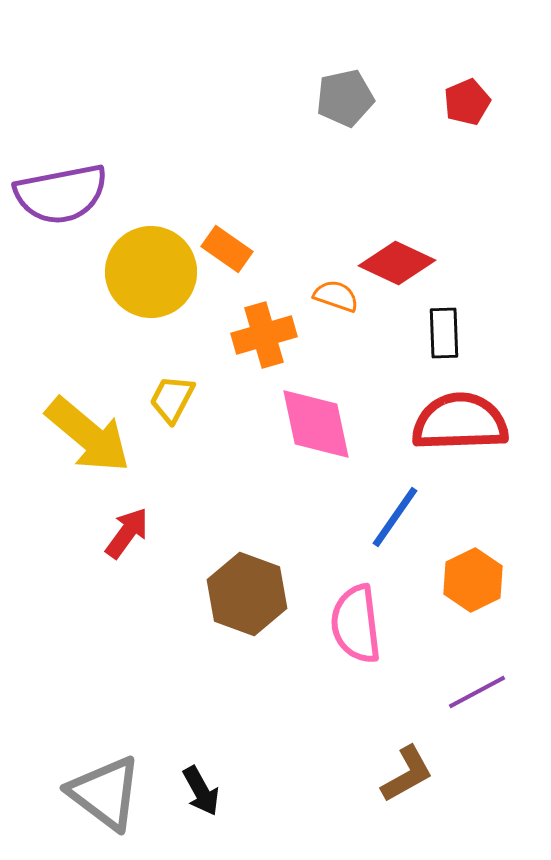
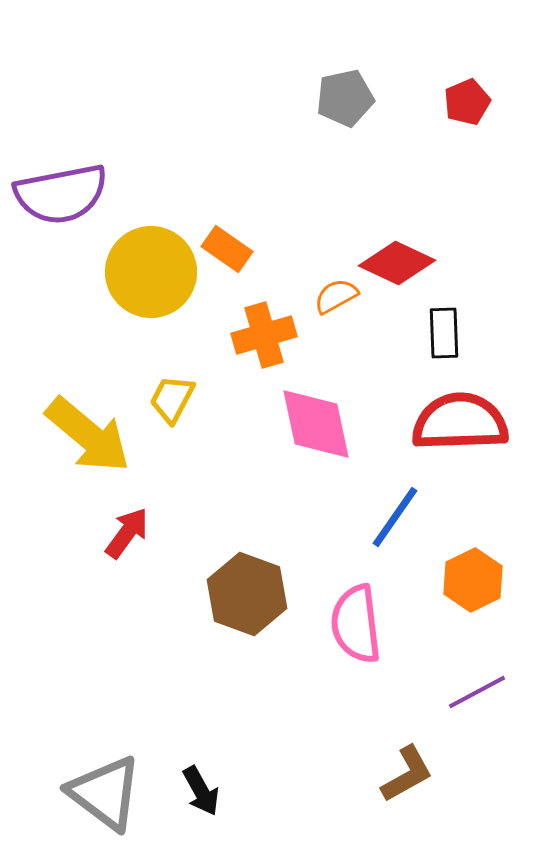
orange semicircle: rotated 48 degrees counterclockwise
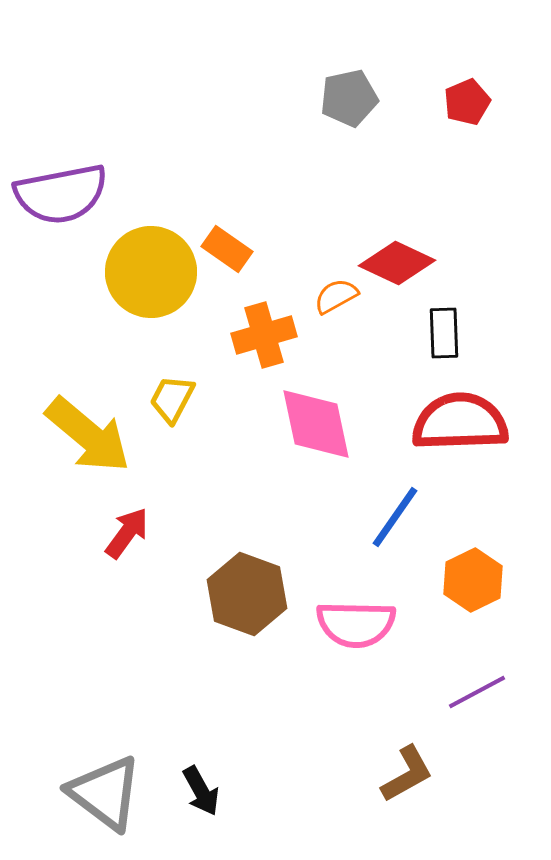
gray pentagon: moved 4 px right
pink semicircle: rotated 82 degrees counterclockwise
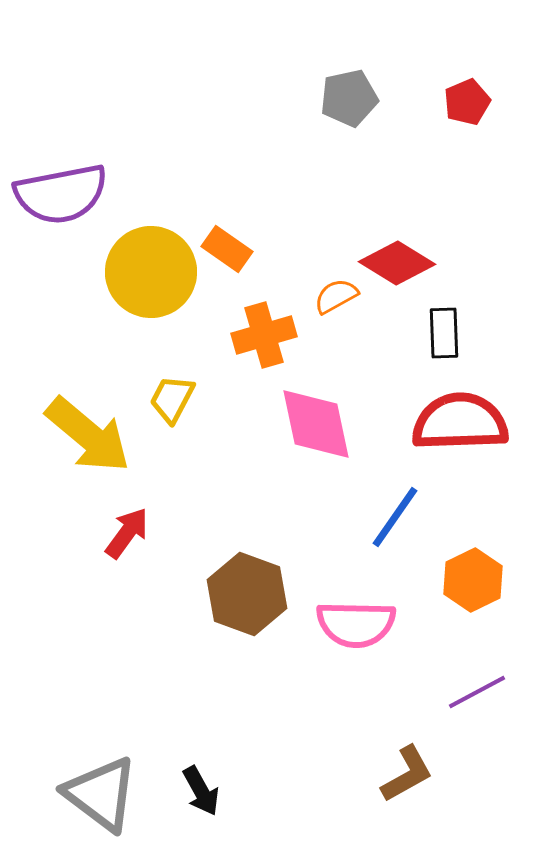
red diamond: rotated 6 degrees clockwise
gray triangle: moved 4 px left, 1 px down
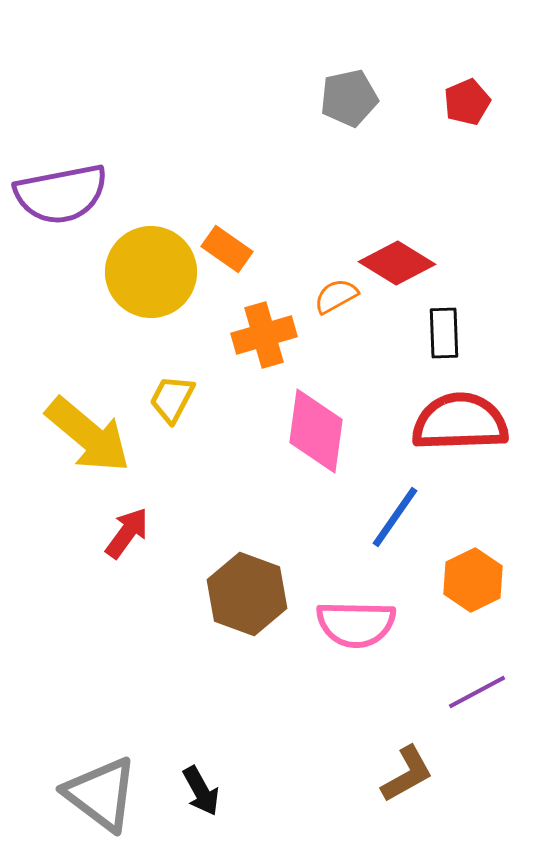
pink diamond: moved 7 px down; rotated 20 degrees clockwise
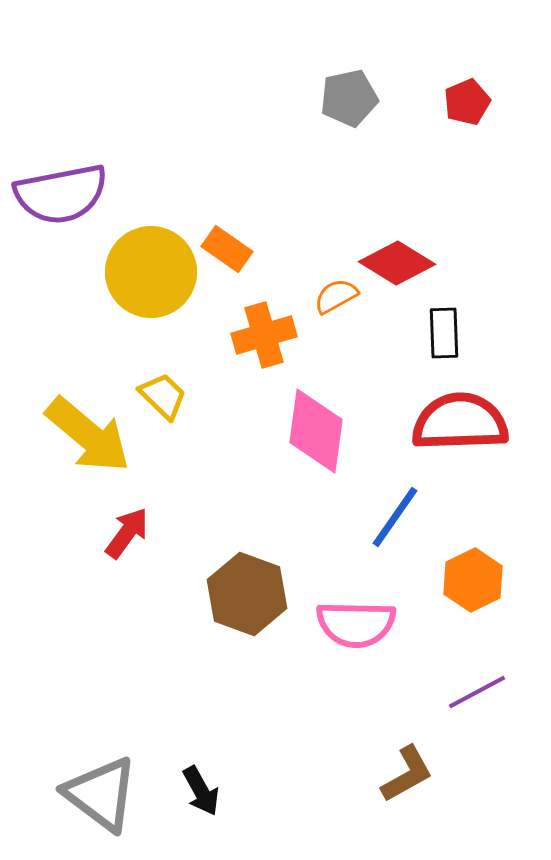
yellow trapezoid: moved 9 px left, 3 px up; rotated 106 degrees clockwise
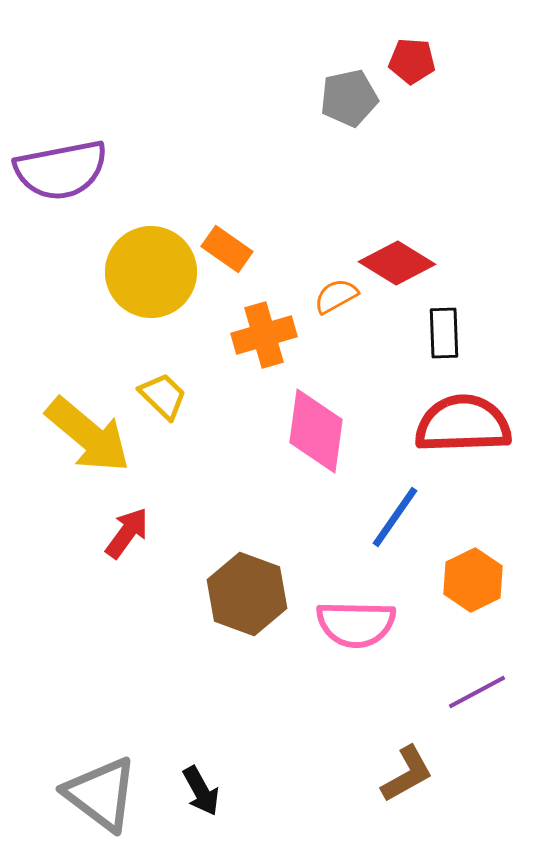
red pentagon: moved 55 px left, 41 px up; rotated 27 degrees clockwise
purple semicircle: moved 24 px up
red semicircle: moved 3 px right, 2 px down
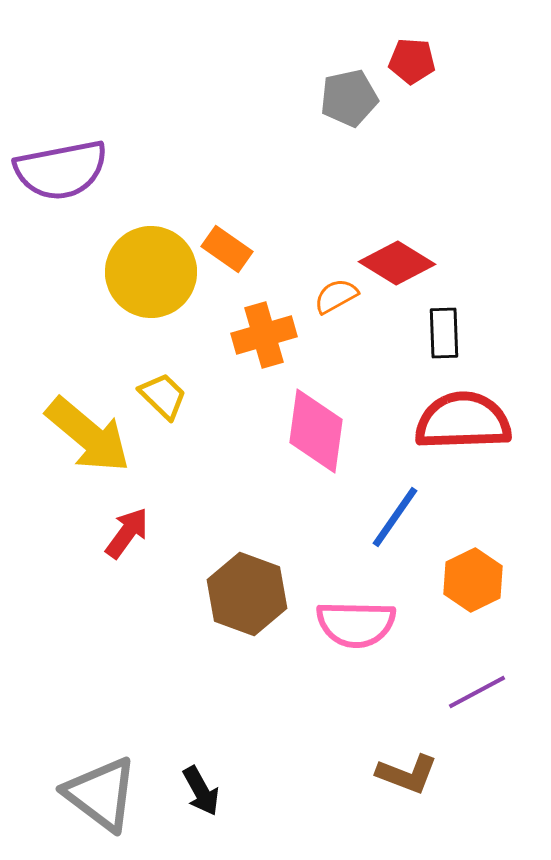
red semicircle: moved 3 px up
brown L-shape: rotated 50 degrees clockwise
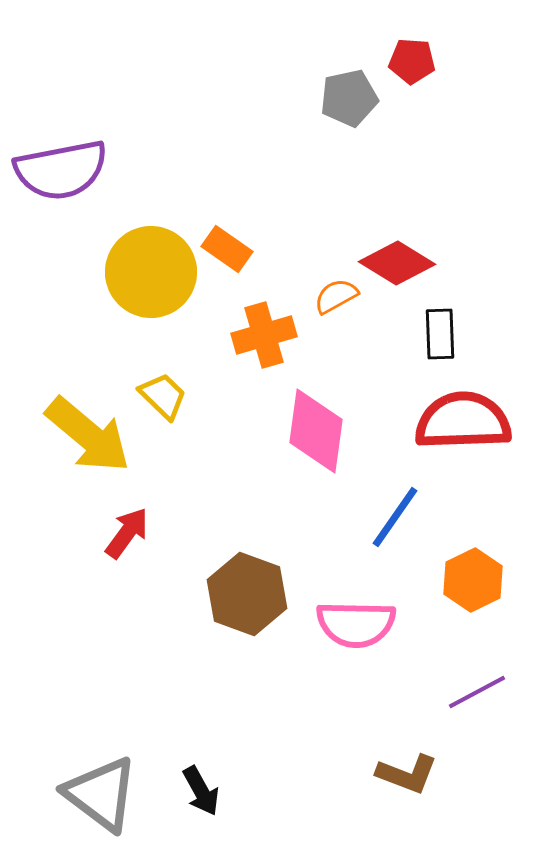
black rectangle: moved 4 px left, 1 px down
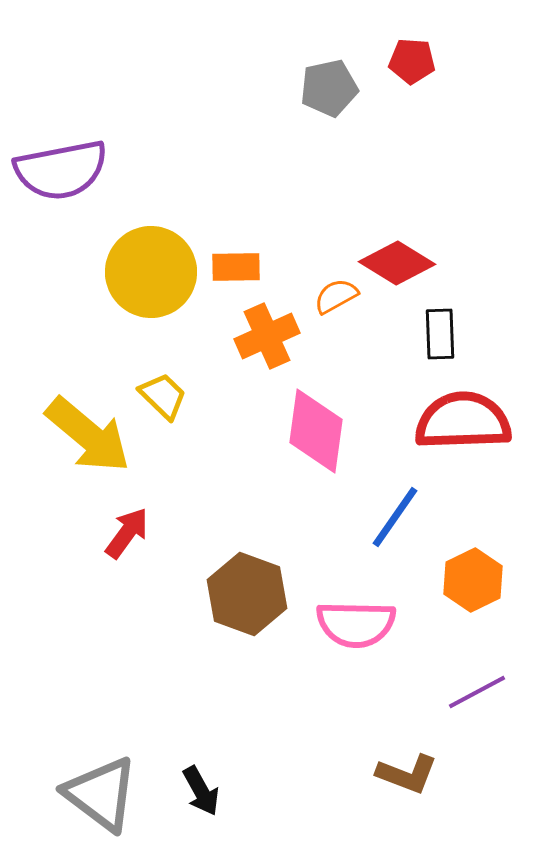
gray pentagon: moved 20 px left, 10 px up
orange rectangle: moved 9 px right, 18 px down; rotated 36 degrees counterclockwise
orange cross: moved 3 px right, 1 px down; rotated 8 degrees counterclockwise
